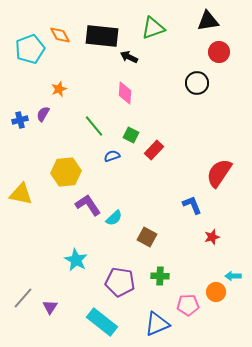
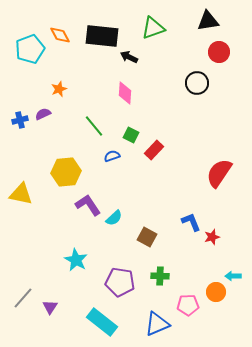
purple semicircle: rotated 35 degrees clockwise
blue L-shape: moved 1 px left, 17 px down
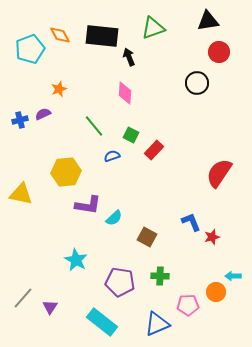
black arrow: rotated 42 degrees clockwise
purple L-shape: rotated 132 degrees clockwise
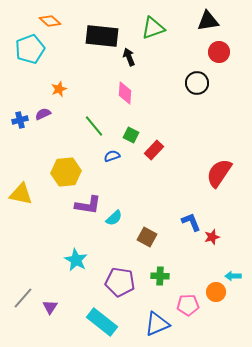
orange diamond: moved 10 px left, 14 px up; rotated 20 degrees counterclockwise
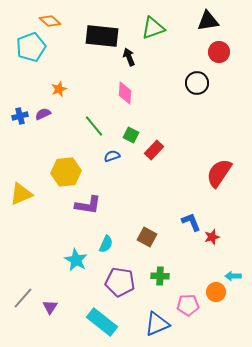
cyan pentagon: moved 1 px right, 2 px up
blue cross: moved 4 px up
yellow triangle: rotated 35 degrees counterclockwise
cyan semicircle: moved 8 px left, 26 px down; rotated 24 degrees counterclockwise
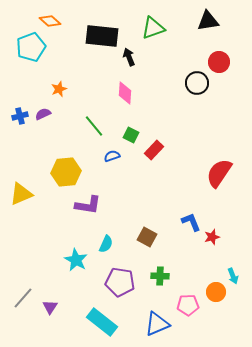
red circle: moved 10 px down
cyan arrow: rotated 112 degrees counterclockwise
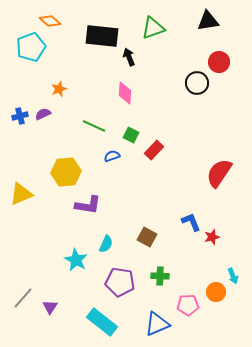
green line: rotated 25 degrees counterclockwise
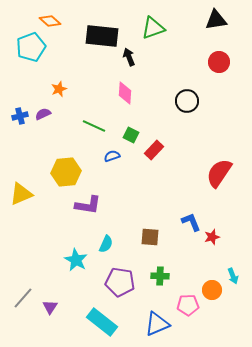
black triangle: moved 8 px right, 1 px up
black circle: moved 10 px left, 18 px down
brown square: moved 3 px right; rotated 24 degrees counterclockwise
orange circle: moved 4 px left, 2 px up
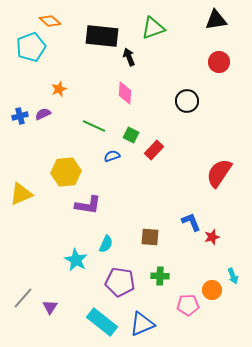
blue triangle: moved 15 px left
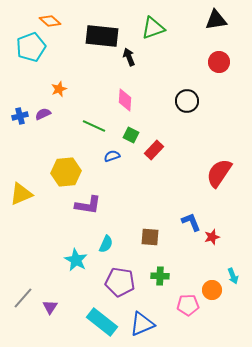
pink diamond: moved 7 px down
